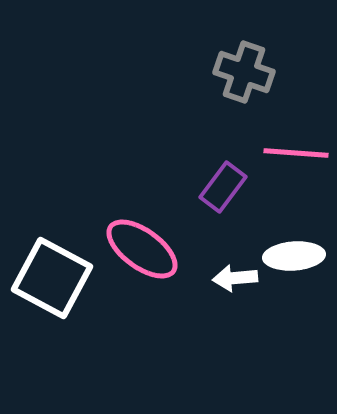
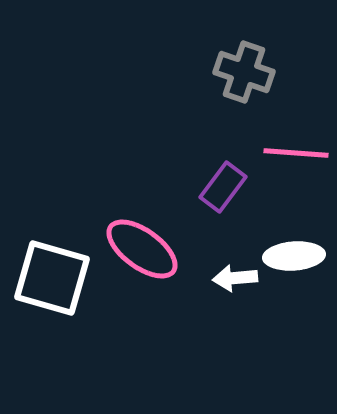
white square: rotated 12 degrees counterclockwise
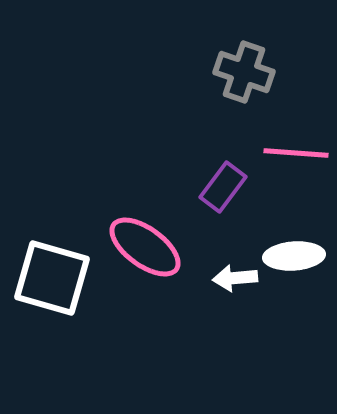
pink ellipse: moved 3 px right, 2 px up
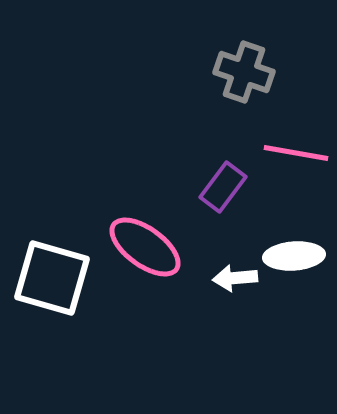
pink line: rotated 6 degrees clockwise
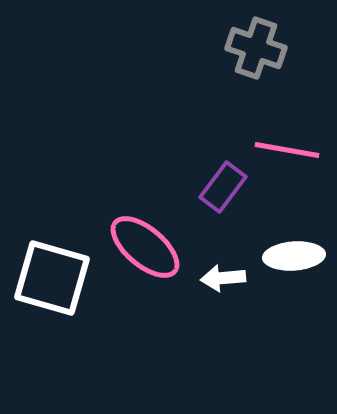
gray cross: moved 12 px right, 24 px up
pink line: moved 9 px left, 3 px up
pink ellipse: rotated 4 degrees clockwise
white arrow: moved 12 px left
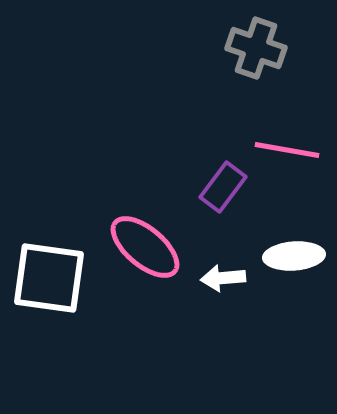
white square: moved 3 px left; rotated 8 degrees counterclockwise
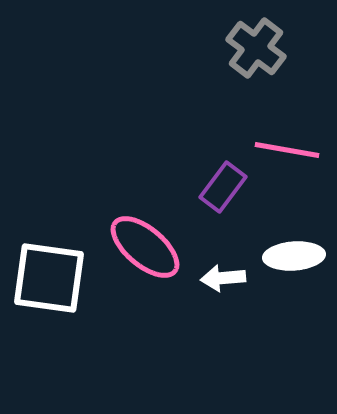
gray cross: rotated 18 degrees clockwise
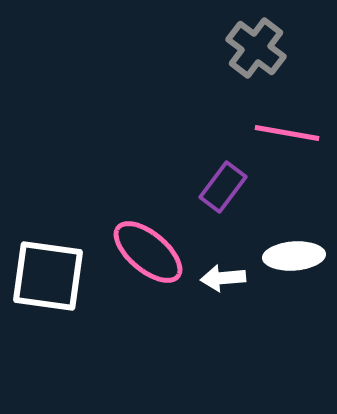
pink line: moved 17 px up
pink ellipse: moved 3 px right, 5 px down
white square: moved 1 px left, 2 px up
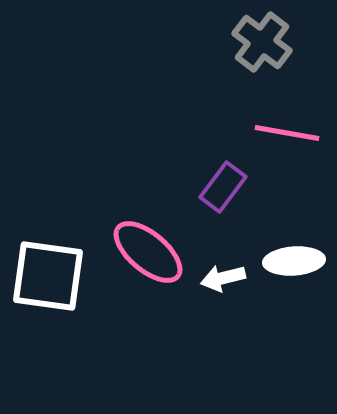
gray cross: moved 6 px right, 6 px up
white ellipse: moved 5 px down
white arrow: rotated 9 degrees counterclockwise
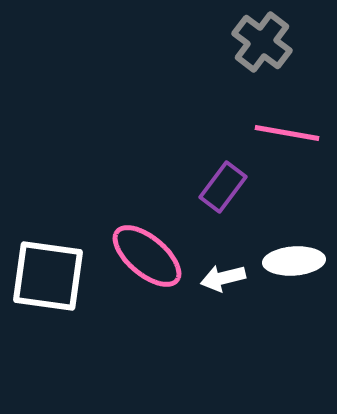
pink ellipse: moved 1 px left, 4 px down
